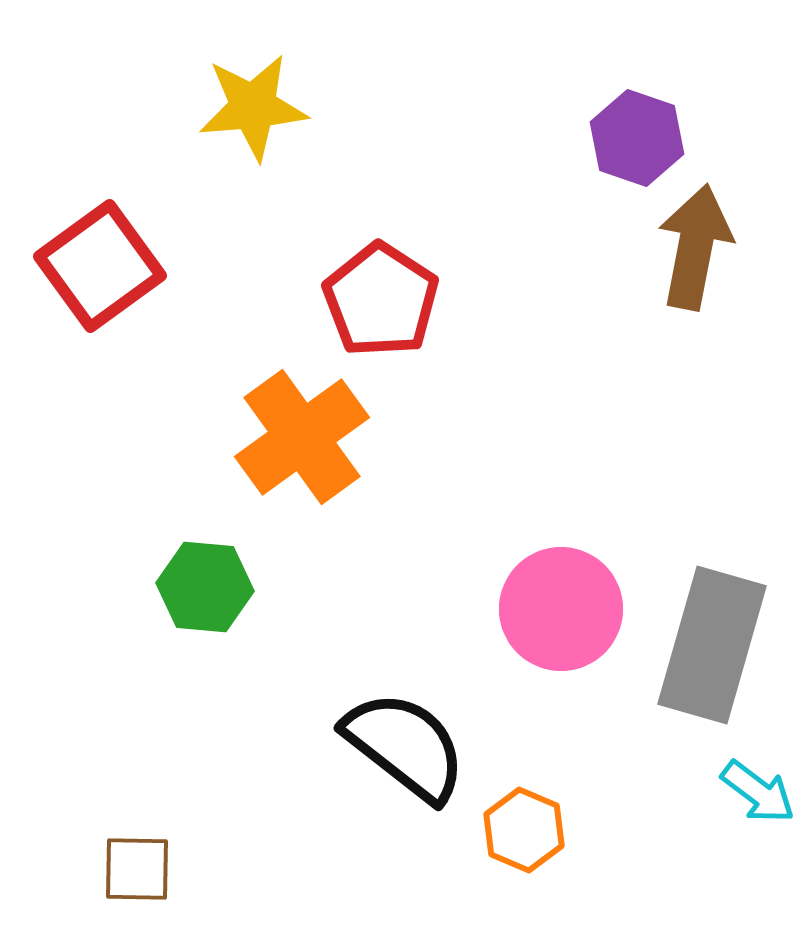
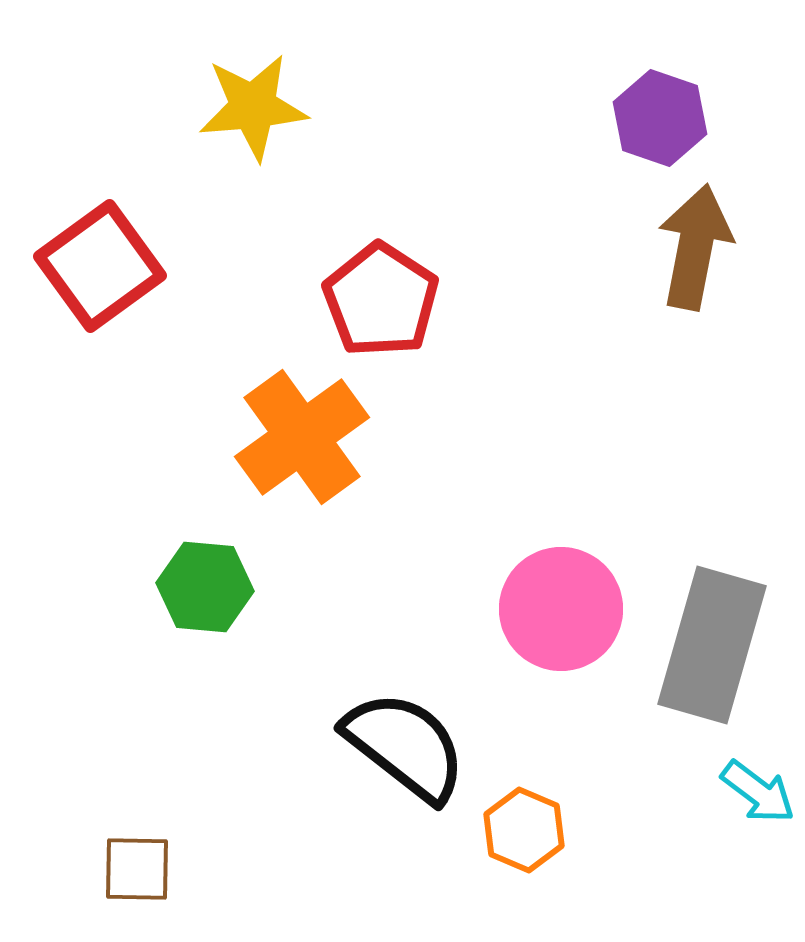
purple hexagon: moved 23 px right, 20 px up
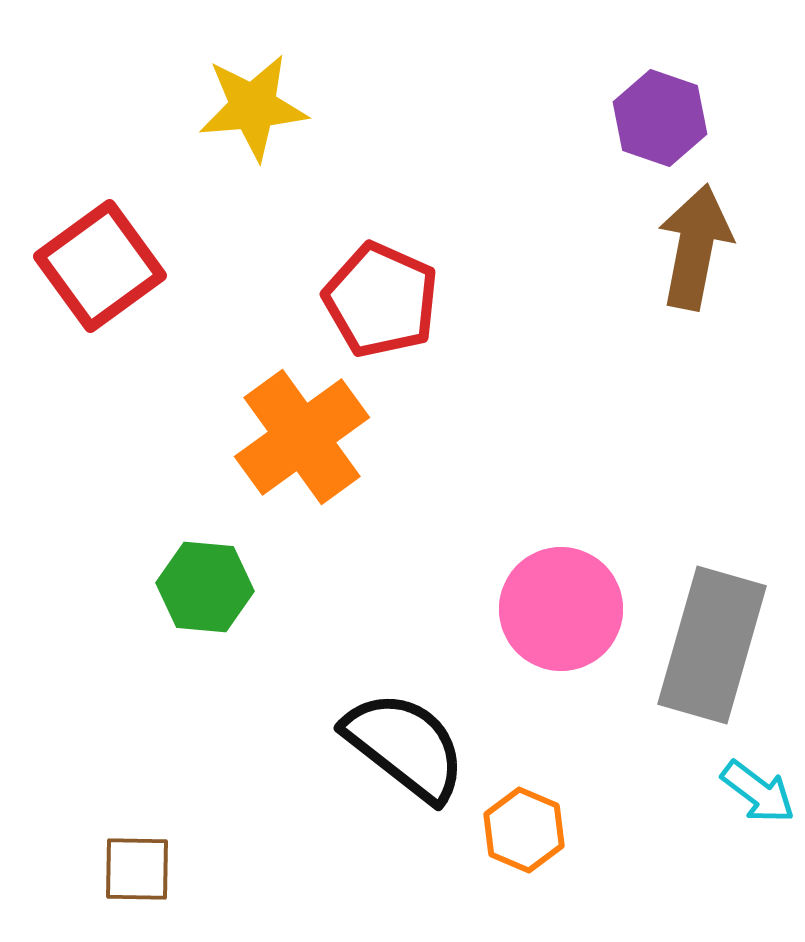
red pentagon: rotated 9 degrees counterclockwise
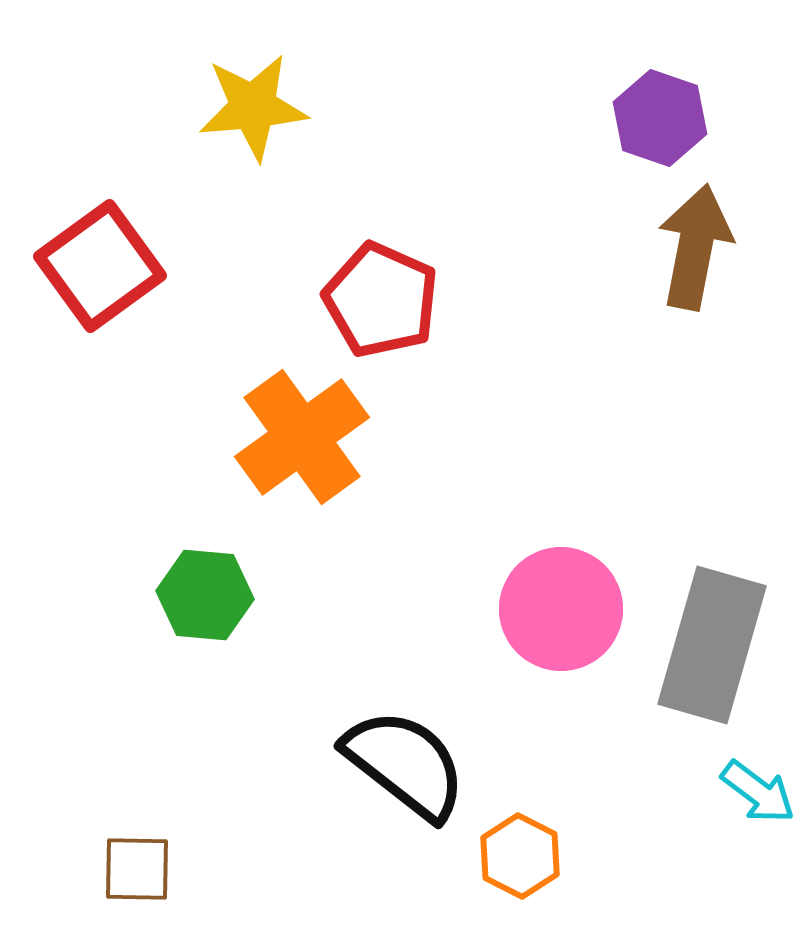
green hexagon: moved 8 px down
black semicircle: moved 18 px down
orange hexagon: moved 4 px left, 26 px down; rotated 4 degrees clockwise
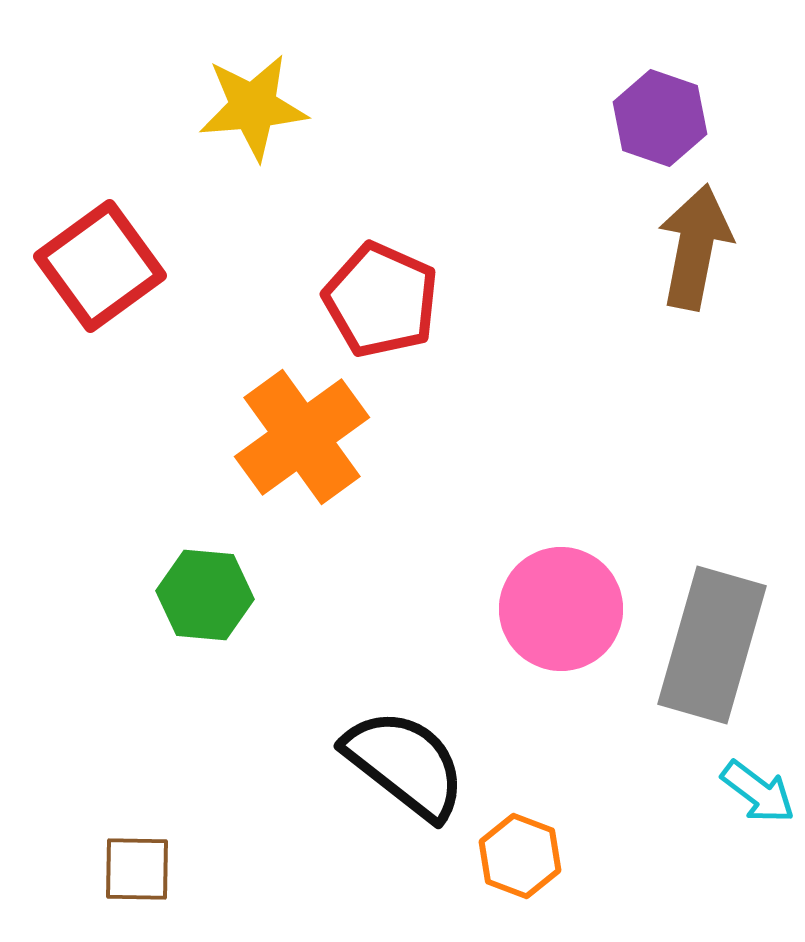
orange hexagon: rotated 6 degrees counterclockwise
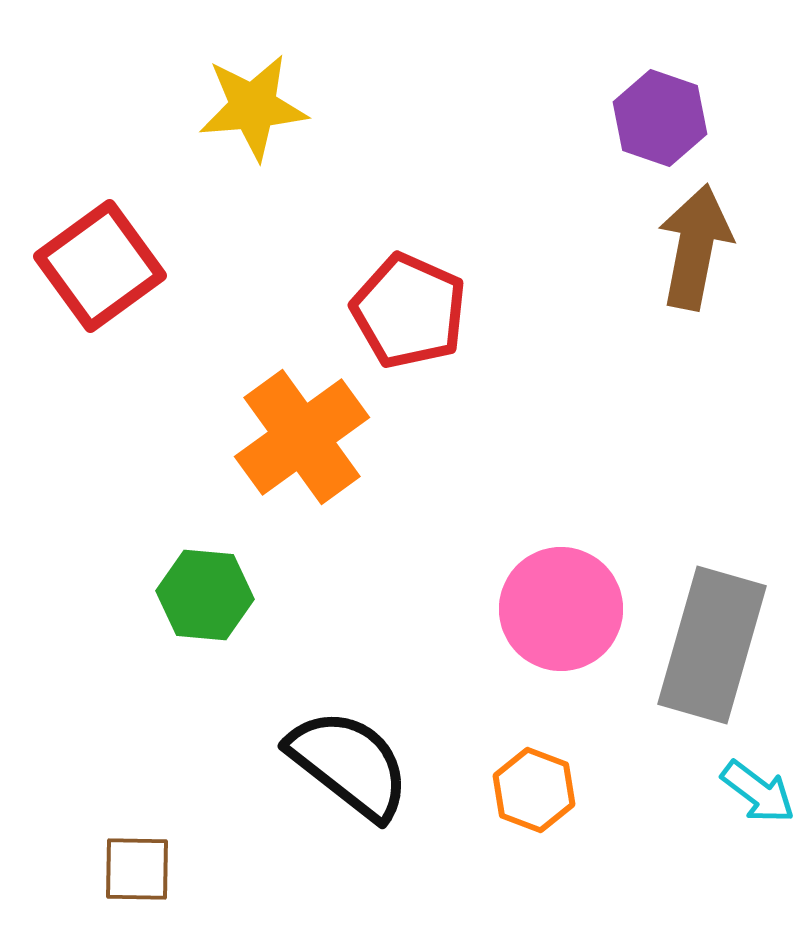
red pentagon: moved 28 px right, 11 px down
black semicircle: moved 56 px left
orange hexagon: moved 14 px right, 66 px up
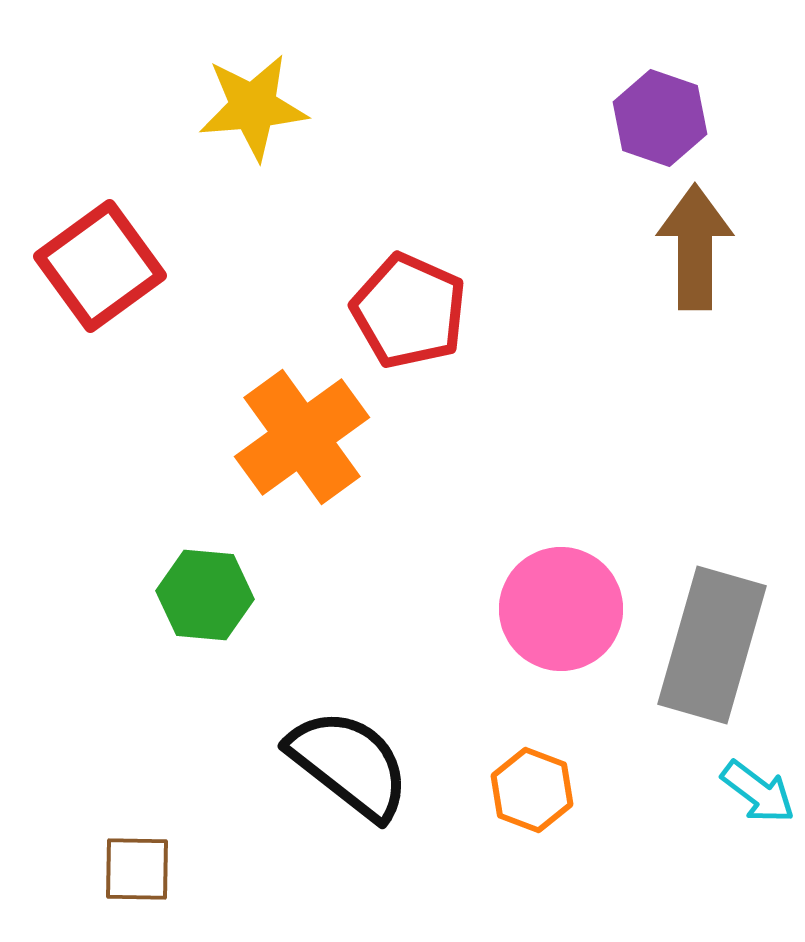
brown arrow: rotated 11 degrees counterclockwise
orange hexagon: moved 2 px left
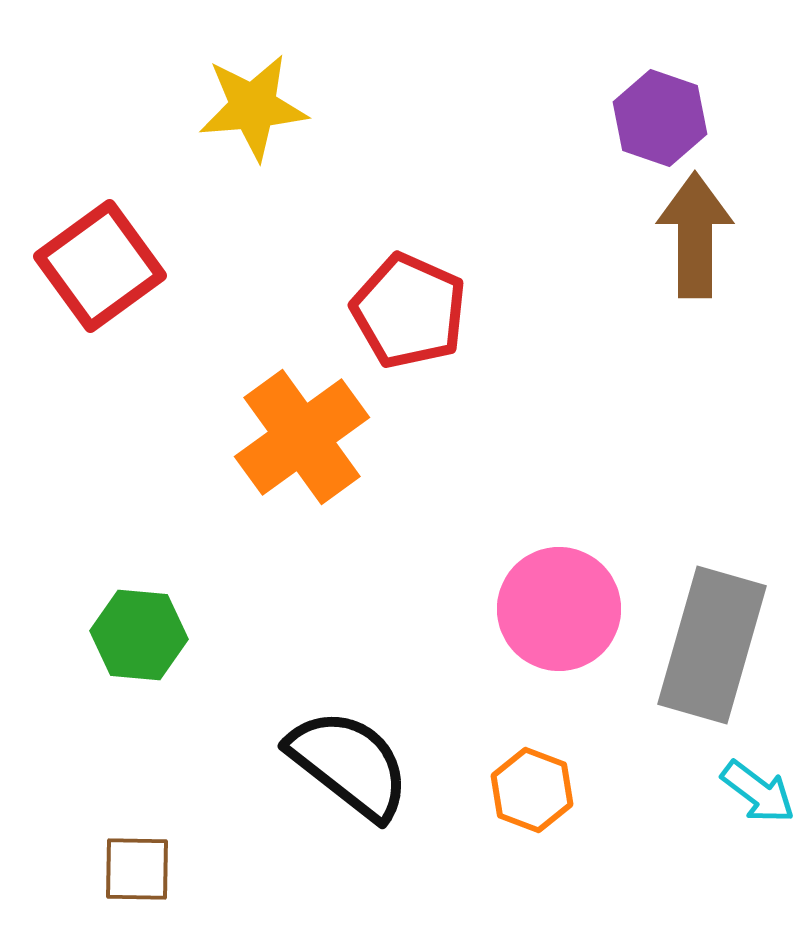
brown arrow: moved 12 px up
green hexagon: moved 66 px left, 40 px down
pink circle: moved 2 px left
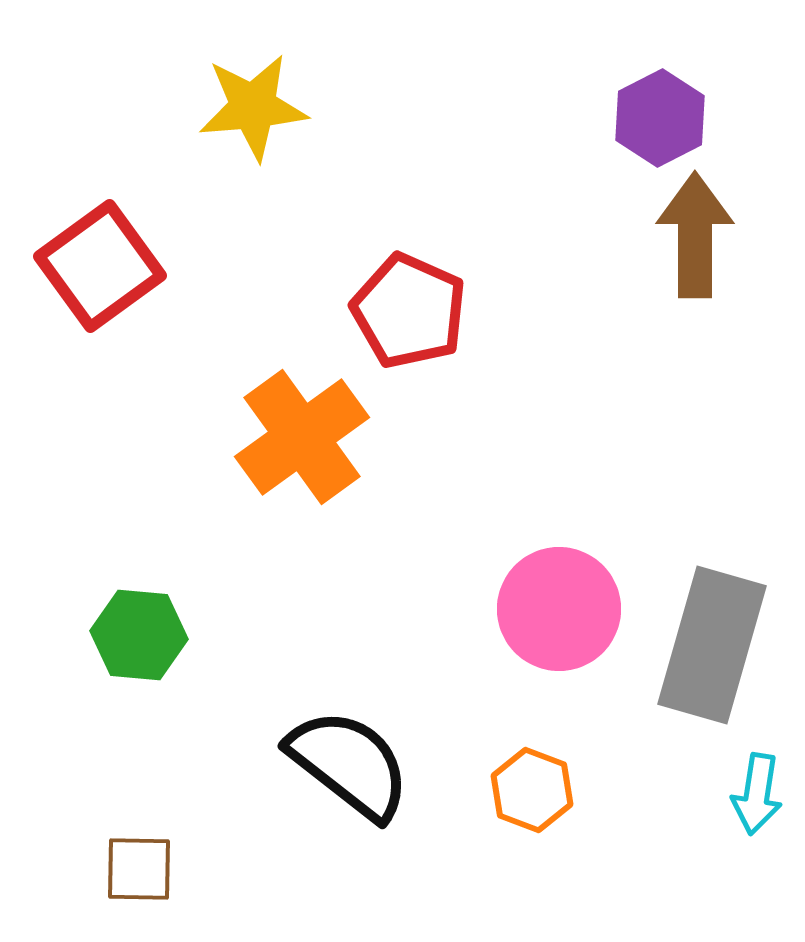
purple hexagon: rotated 14 degrees clockwise
cyan arrow: moved 1 px left, 2 px down; rotated 62 degrees clockwise
brown square: moved 2 px right
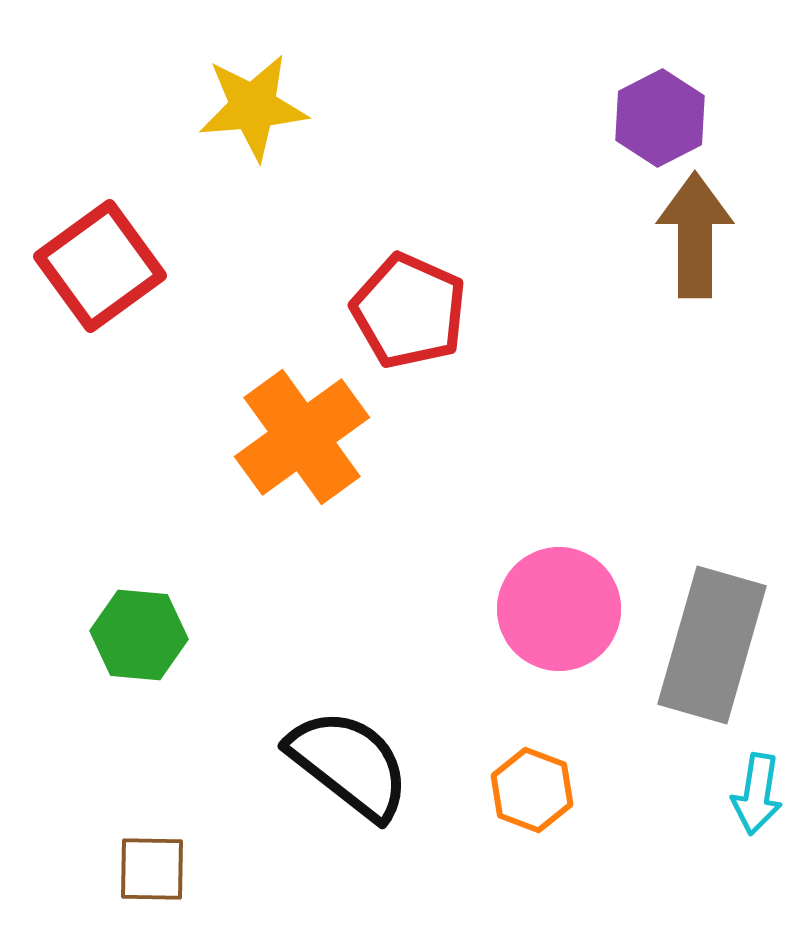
brown square: moved 13 px right
